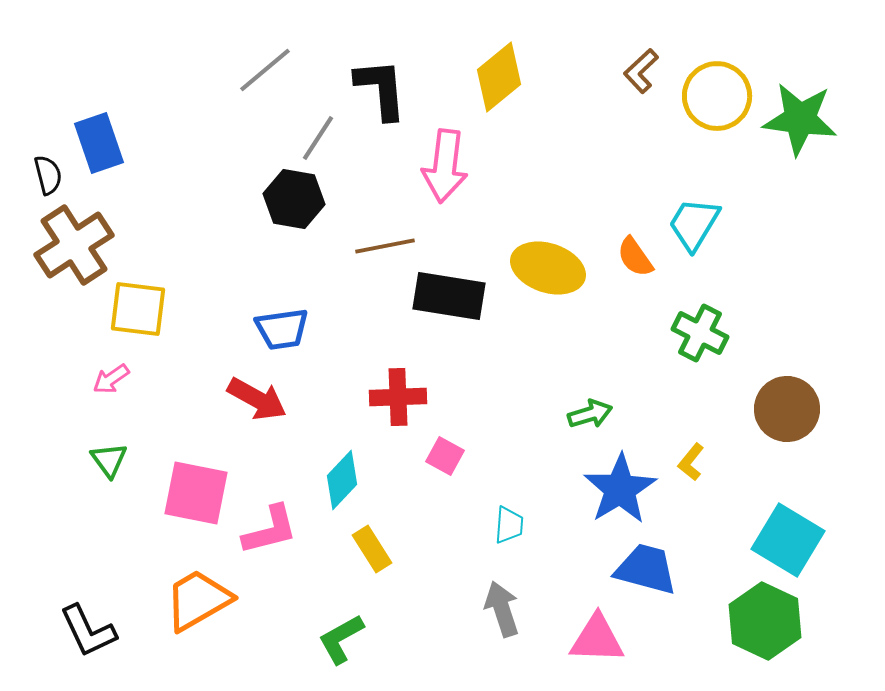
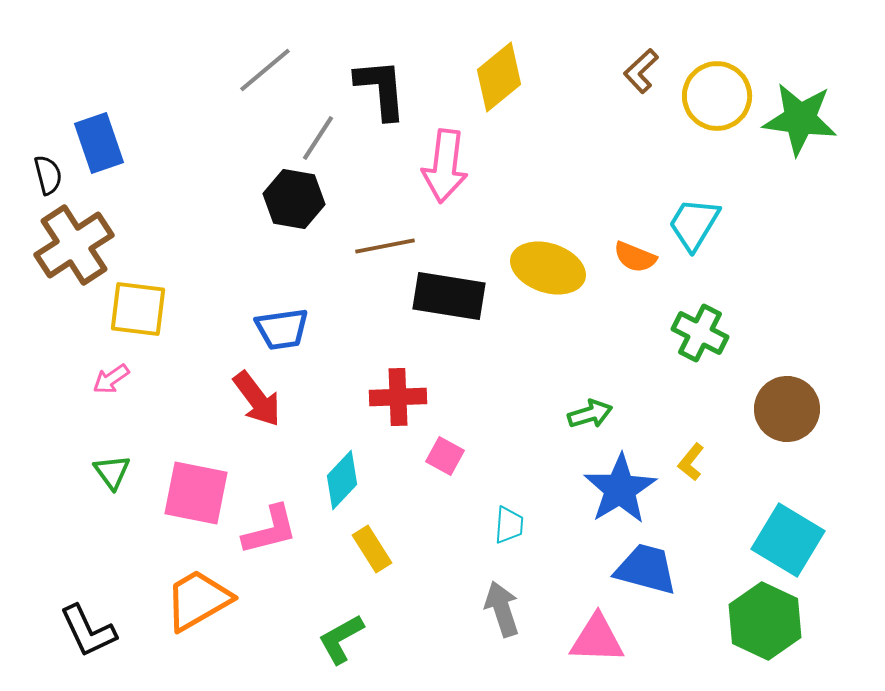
orange semicircle at (635, 257): rotated 33 degrees counterclockwise
red arrow at (257, 399): rotated 24 degrees clockwise
green triangle at (109, 460): moved 3 px right, 12 px down
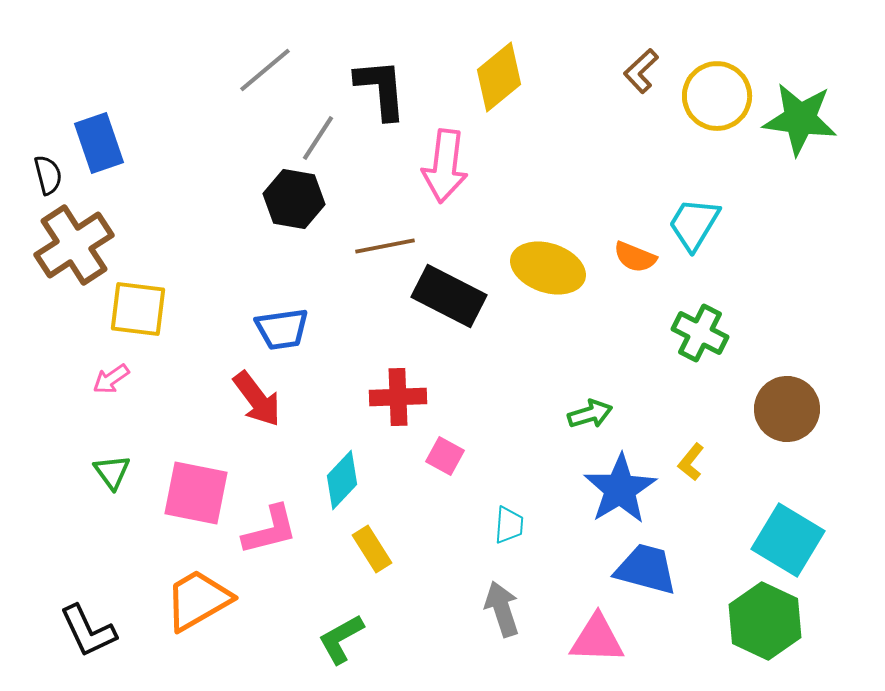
black rectangle at (449, 296): rotated 18 degrees clockwise
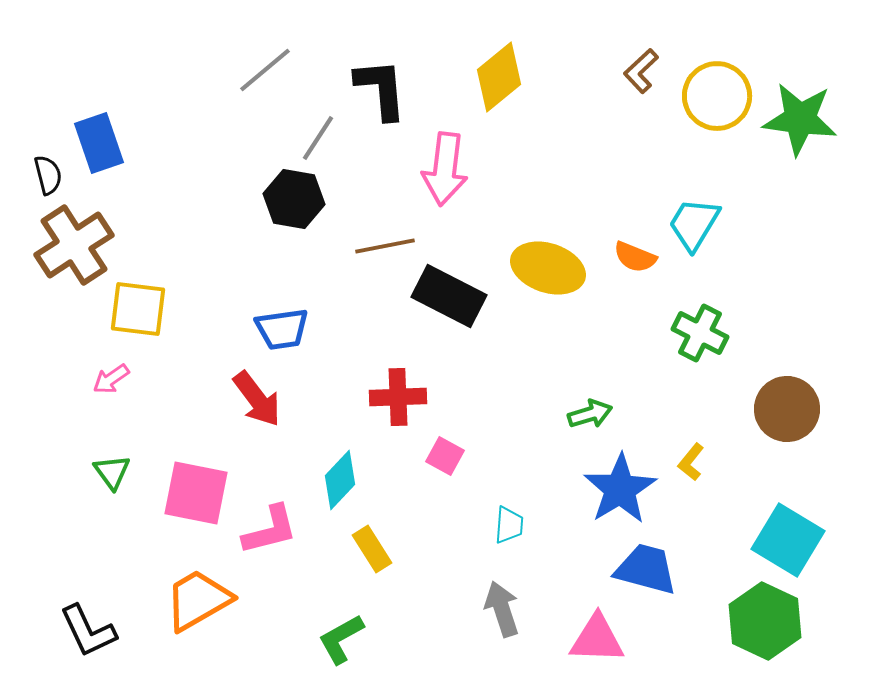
pink arrow at (445, 166): moved 3 px down
cyan diamond at (342, 480): moved 2 px left
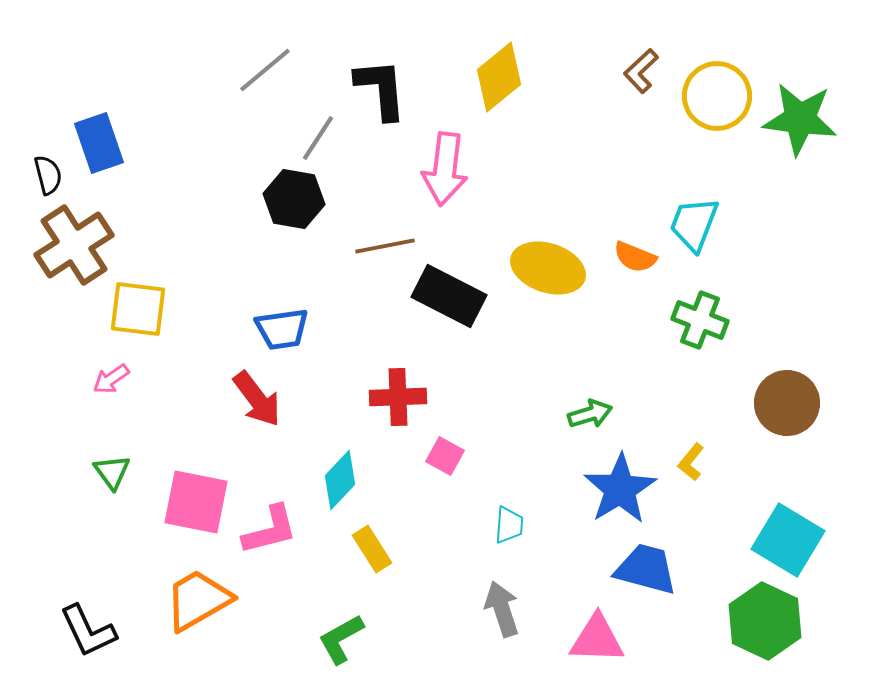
cyan trapezoid at (694, 224): rotated 10 degrees counterclockwise
green cross at (700, 333): moved 13 px up; rotated 6 degrees counterclockwise
brown circle at (787, 409): moved 6 px up
pink square at (196, 493): moved 9 px down
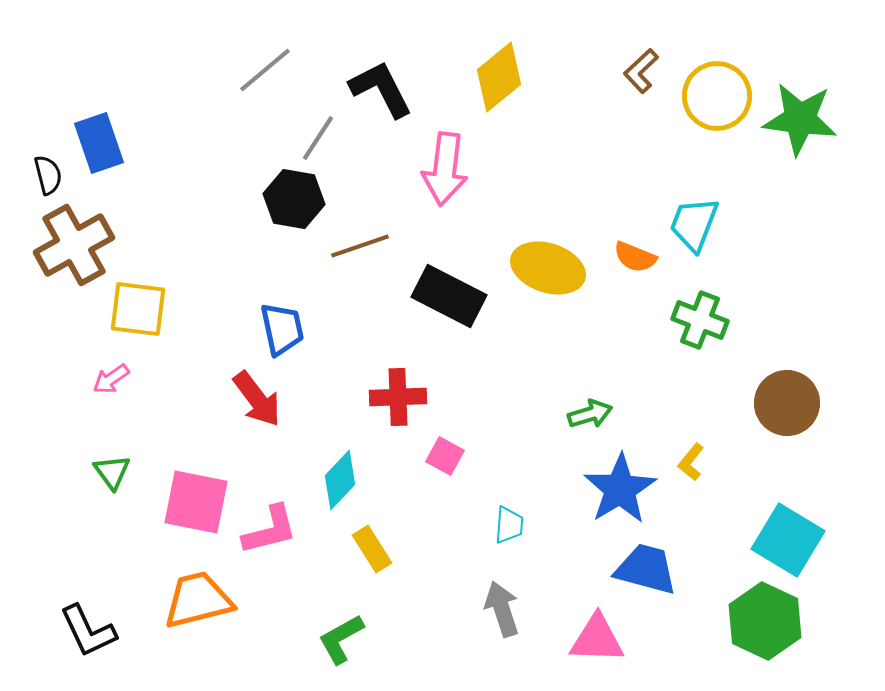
black L-shape at (381, 89): rotated 22 degrees counterclockwise
brown cross at (74, 245): rotated 4 degrees clockwise
brown line at (385, 246): moved 25 px left; rotated 8 degrees counterclockwise
blue trapezoid at (282, 329): rotated 94 degrees counterclockwise
orange trapezoid at (198, 600): rotated 16 degrees clockwise
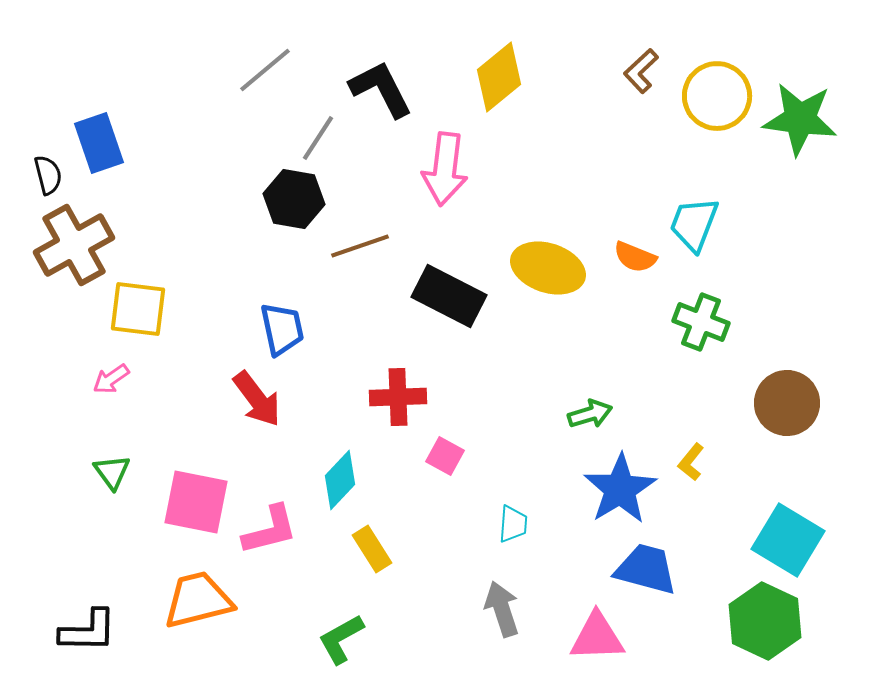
green cross at (700, 320): moved 1 px right, 2 px down
cyan trapezoid at (509, 525): moved 4 px right, 1 px up
black L-shape at (88, 631): rotated 64 degrees counterclockwise
pink triangle at (597, 639): moved 2 px up; rotated 4 degrees counterclockwise
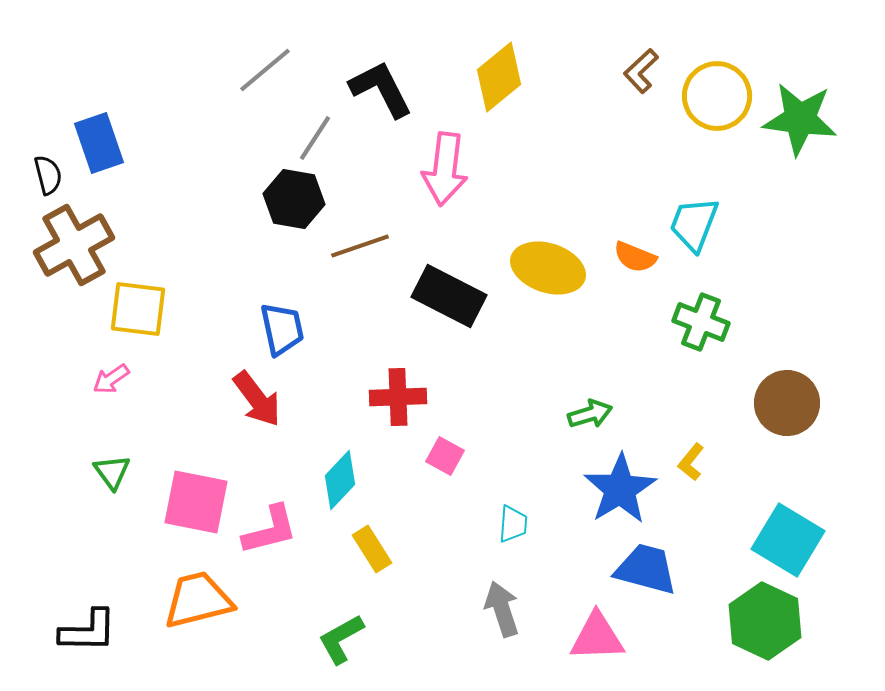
gray line at (318, 138): moved 3 px left
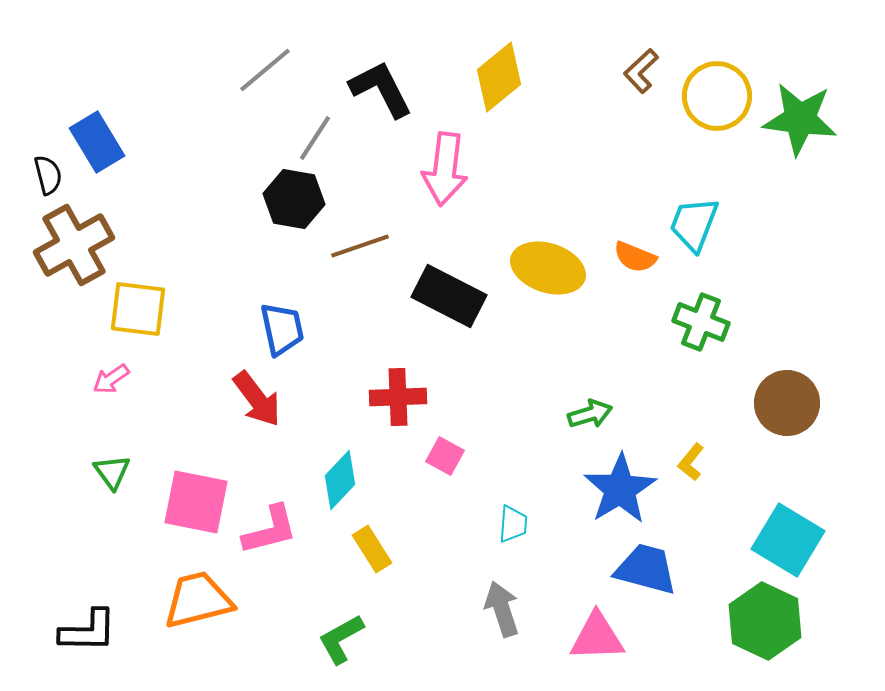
blue rectangle at (99, 143): moved 2 px left, 1 px up; rotated 12 degrees counterclockwise
